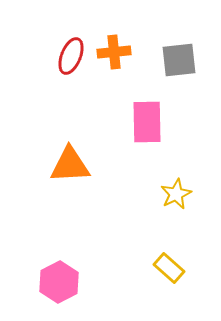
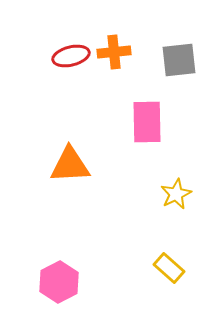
red ellipse: rotated 54 degrees clockwise
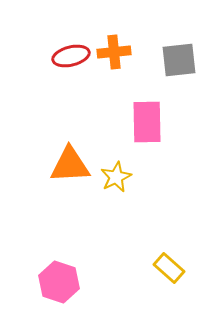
yellow star: moved 60 px left, 17 px up
pink hexagon: rotated 15 degrees counterclockwise
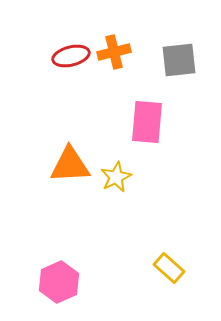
orange cross: rotated 8 degrees counterclockwise
pink rectangle: rotated 6 degrees clockwise
pink hexagon: rotated 18 degrees clockwise
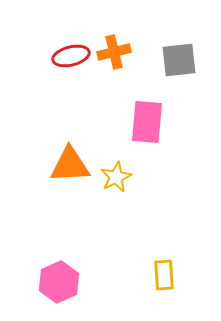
yellow rectangle: moved 5 px left, 7 px down; rotated 44 degrees clockwise
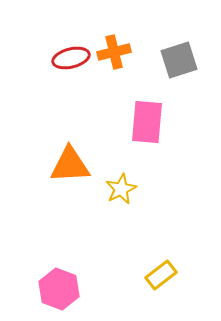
red ellipse: moved 2 px down
gray square: rotated 12 degrees counterclockwise
yellow star: moved 5 px right, 12 px down
yellow rectangle: moved 3 px left; rotated 56 degrees clockwise
pink hexagon: moved 7 px down; rotated 15 degrees counterclockwise
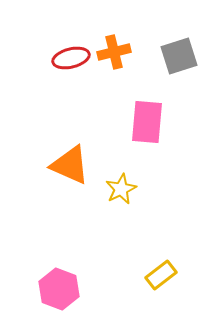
gray square: moved 4 px up
orange triangle: rotated 27 degrees clockwise
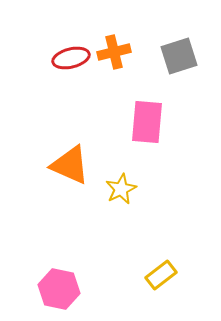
pink hexagon: rotated 9 degrees counterclockwise
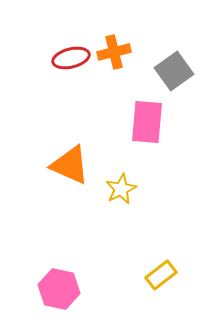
gray square: moved 5 px left, 15 px down; rotated 18 degrees counterclockwise
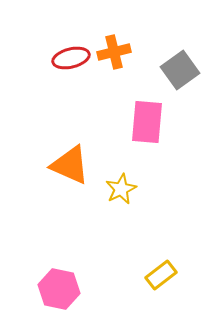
gray square: moved 6 px right, 1 px up
